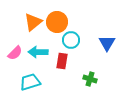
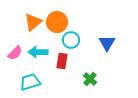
green cross: rotated 24 degrees clockwise
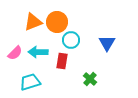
orange triangle: rotated 18 degrees clockwise
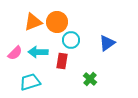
blue triangle: rotated 24 degrees clockwise
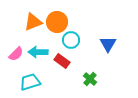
blue triangle: moved 1 px right, 1 px down; rotated 24 degrees counterclockwise
pink semicircle: moved 1 px right, 1 px down
red rectangle: rotated 63 degrees counterclockwise
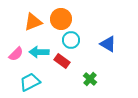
orange circle: moved 4 px right, 3 px up
blue triangle: rotated 30 degrees counterclockwise
cyan arrow: moved 1 px right
cyan trapezoid: rotated 10 degrees counterclockwise
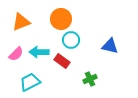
orange triangle: moved 12 px left
blue triangle: moved 2 px right, 2 px down; rotated 18 degrees counterclockwise
green cross: rotated 24 degrees clockwise
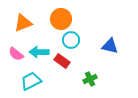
orange triangle: moved 2 px right, 1 px down
pink semicircle: rotated 84 degrees clockwise
cyan trapezoid: moved 1 px right, 1 px up
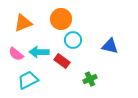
cyan circle: moved 2 px right
cyan trapezoid: moved 3 px left, 1 px up
